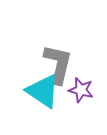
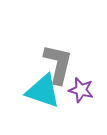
cyan triangle: rotated 15 degrees counterclockwise
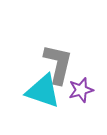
purple star: rotated 30 degrees counterclockwise
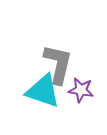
purple star: rotated 25 degrees clockwise
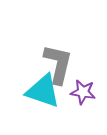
purple star: moved 2 px right, 2 px down
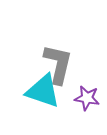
purple star: moved 4 px right, 6 px down
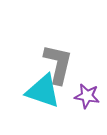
purple star: moved 2 px up
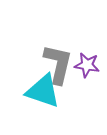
purple star: moved 31 px up
